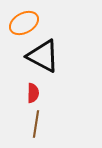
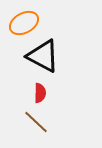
red semicircle: moved 7 px right
brown line: moved 2 px up; rotated 56 degrees counterclockwise
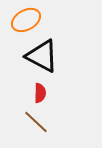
orange ellipse: moved 2 px right, 3 px up
black triangle: moved 1 px left
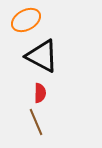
brown line: rotated 24 degrees clockwise
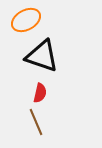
black triangle: rotated 9 degrees counterclockwise
red semicircle: rotated 12 degrees clockwise
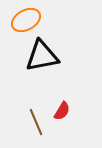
black triangle: rotated 30 degrees counterclockwise
red semicircle: moved 22 px right, 18 px down; rotated 18 degrees clockwise
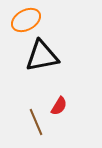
red semicircle: moved 3 px left, 5 px up
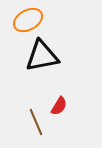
orange ellipse: moved 2 px right
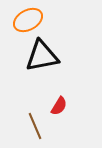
brown line: moved 1 px left, 4 px down
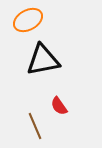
black triangle: moved 1 px right, 4 px down
red semicircle: rotated 114 degrees clockwise
